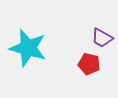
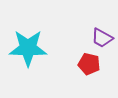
cyan star: rotated 15 degrees counterclockwise
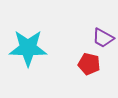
purple trapezoid: moved 1 px right
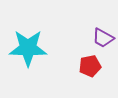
red pentagon: moved 1 px right, 2 px down; rotated 25 degrees counterclockwise
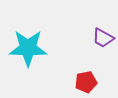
red pentagon: moved 4 px left, 16 px down
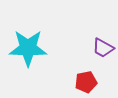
purple trapezoid: moved 10 px down
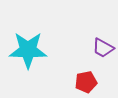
cyan star: moved 2 px down
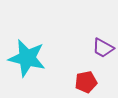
cyan star: moved 1 px left, 8 px down; rotated 12 degrees clockwise
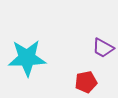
cyan star: rotated 15 degrees counterclockwise
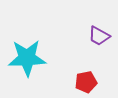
purple trapezoid: moved 4 px left, 12 px up
